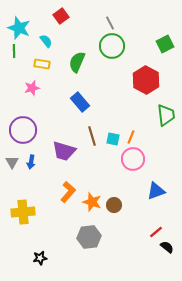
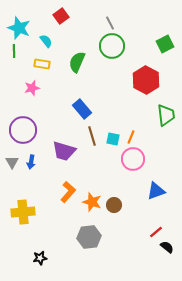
blue rectangle: moved 2 px right, 7 px down
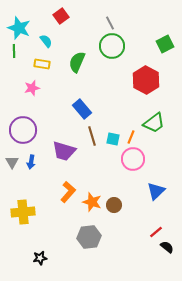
green trapezoid: moved 12 px left, 8 px down; rotated 60 degrees clockwise
blue triangle: rotated 24 degrees counterclockwise
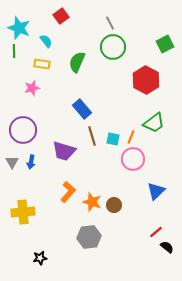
green circle: moved 1 px right, 1 px down
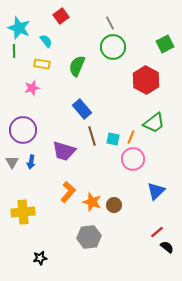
green semicircle: moved 4 px down
red line: moved 1 px right
